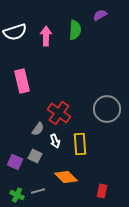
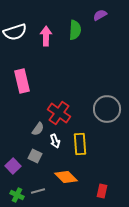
purple square: moved 2 px left, 4 px down; rotated 21 degrees clockwise
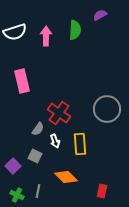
gray line: rotated 64 degrees counterclockwise
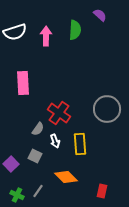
purple semicircle: rotated 72 degrees clockwise
pink rectangle: moved 1 px right, 2 px down; rotated 10 degrees clockwise
purple square: moved 2 px left, 2 px up
gray line: rotated 24 degrees clockwise
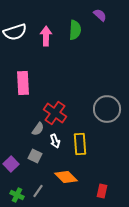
red cross: moved 4 px left
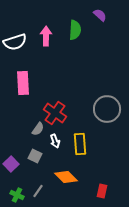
white semicircle: moved 10 px down
